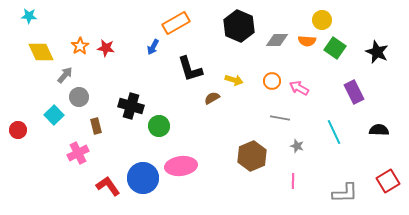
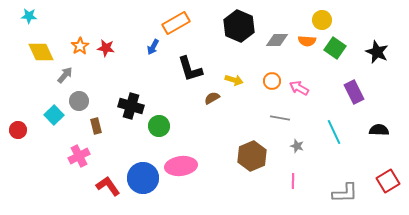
gray circle: moved 4 px down
pink cross: moved 1 px right, 3 px down
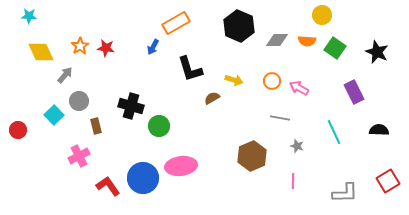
yellow circle: moved 5 px up
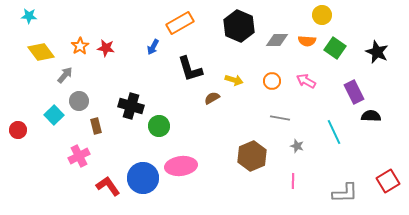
orange rectangle: moved 4 px right
yellow diamond: rotated 12 degrees counterclockwise
pink arrow: moved 7 px right, 7 px up
black semicircle: moved 8 px left, 14 px up
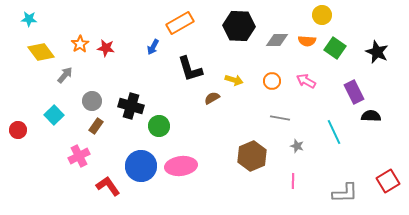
cyan star: moved 3 px down
black hexagon: rotated 20 degrees counterclockwise
orange star: moved 2 px up
gray circle: moved 13 px right
brown rectangle: rotated 49 degrees clockwise
blue circle: moved 2 px left, 12 px up
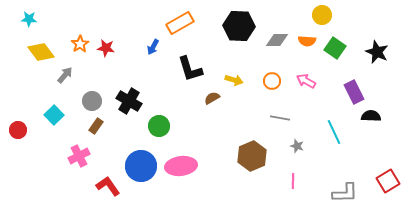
black cross: moved 2 px left, 5 px up; rotated 15 degrees clockwise
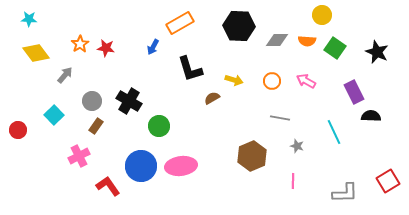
yellow diamond: moved 5 px left, 1 px down
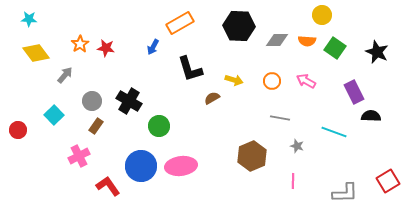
cyan line: rotated 45 degrees counterclockwise
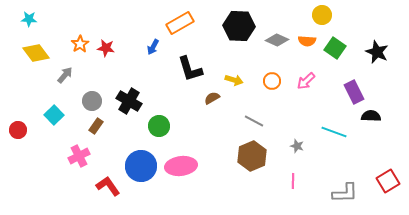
gray diamond: rotated 25 degrees clockwise
pink arrow: rotated 72 degrees counterclockwise
gray line: moved 26 px left, 3 px down; rotated 18 degrees clockwise
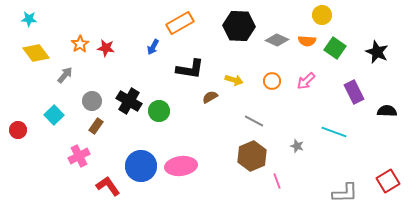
black L-shape: rotated 64 degrees counterclockwise
brown semicircle: moved 2 px left, 1 px up
black semicircle: moved 16 px right, 5 px up
green circle: moved 15 px up
pink line: moved 16 px left; rotated 21 degrees counterclockwise
